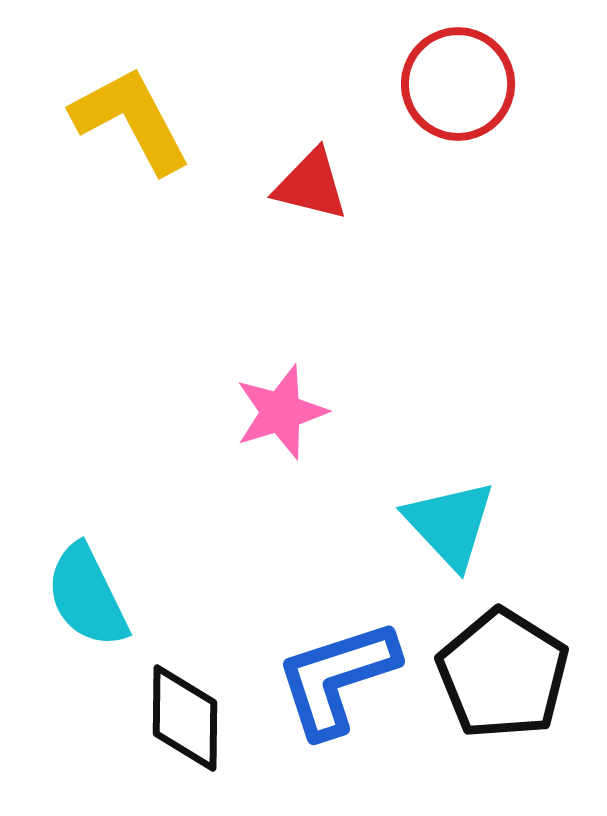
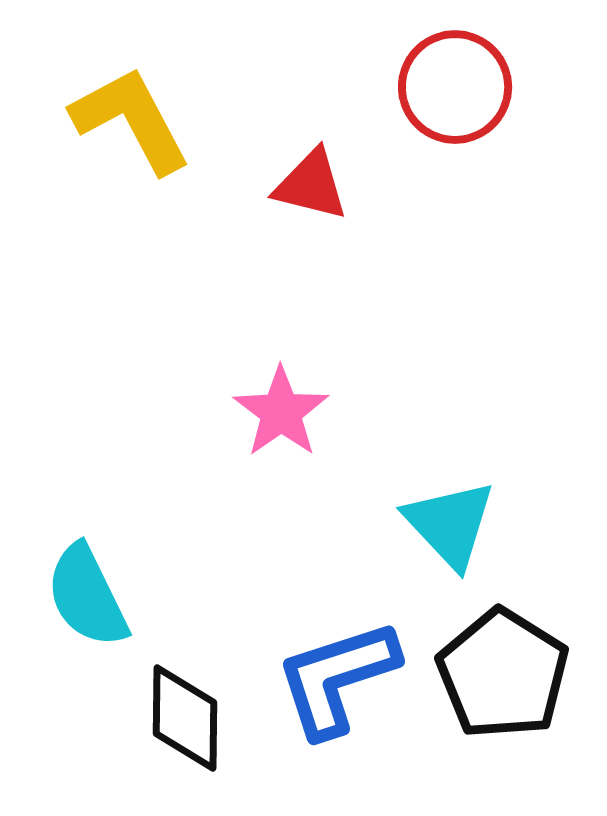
red circle: moved 3 px left, 3 px down
pink star: rotated 18 degrees counterclockwise
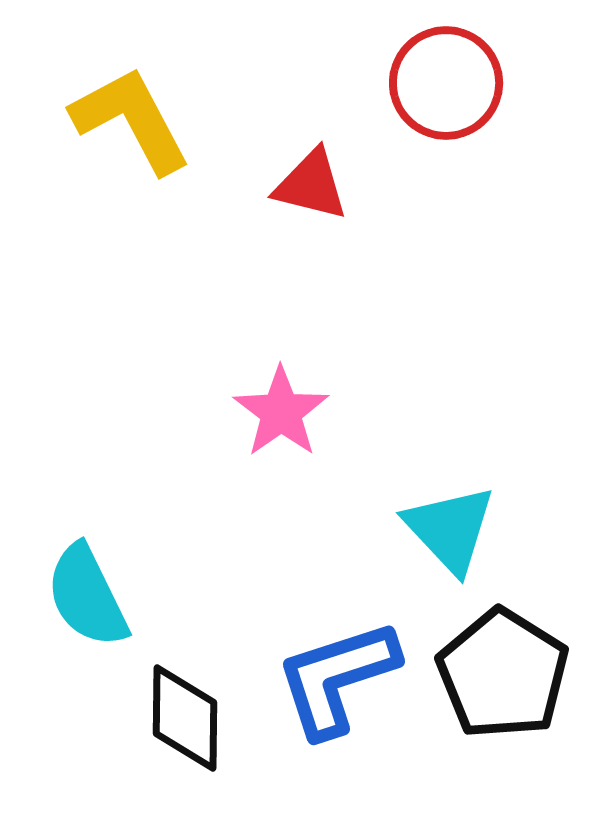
red circle: moved 9 px left, 4 px up
cyan triangle: moved 5 px down
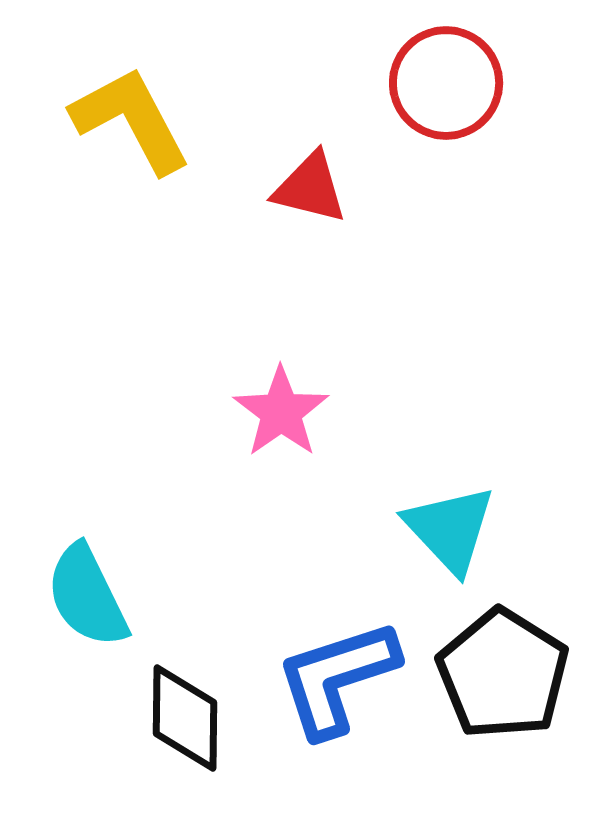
red triangle: moved 1 px left, 3 px down
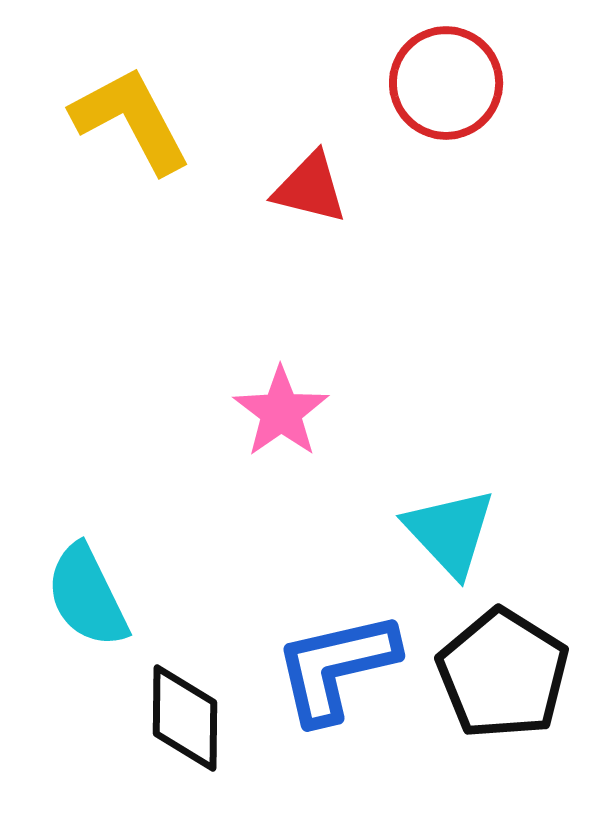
cyan triangle: moved 3 px down
blue L-shape: moved 1 px left, 11 px up; rotated 5 degrees clockwise
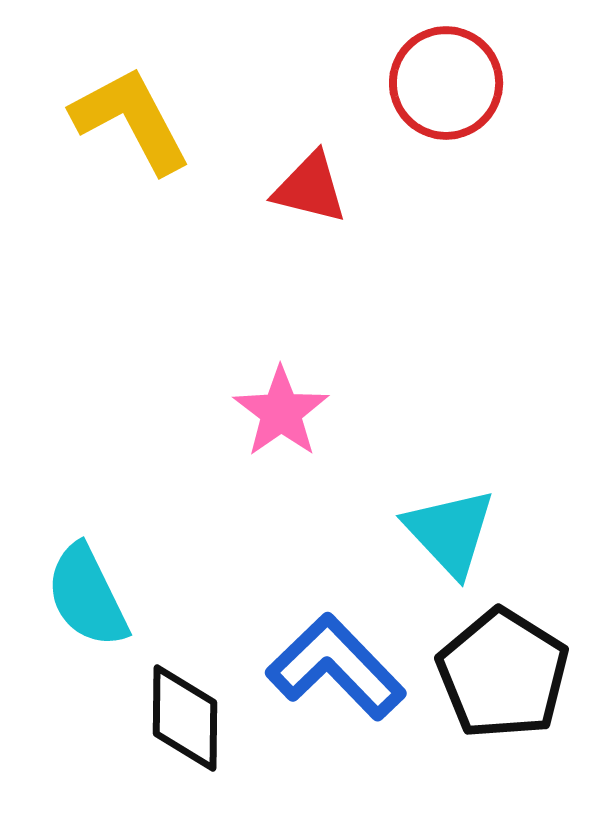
blue L-shape: rotated 59 degrees clockwise
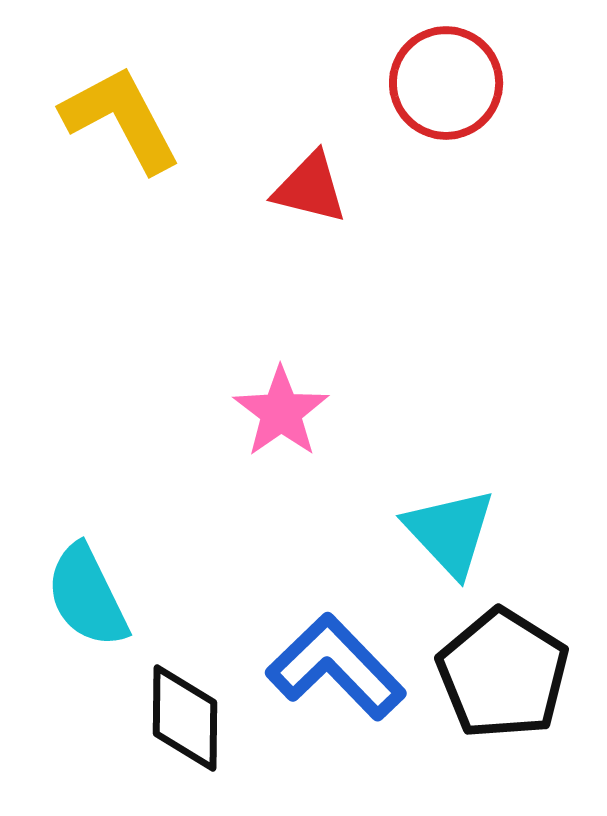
yellow L-shape: moved 10 px left, 1 px up
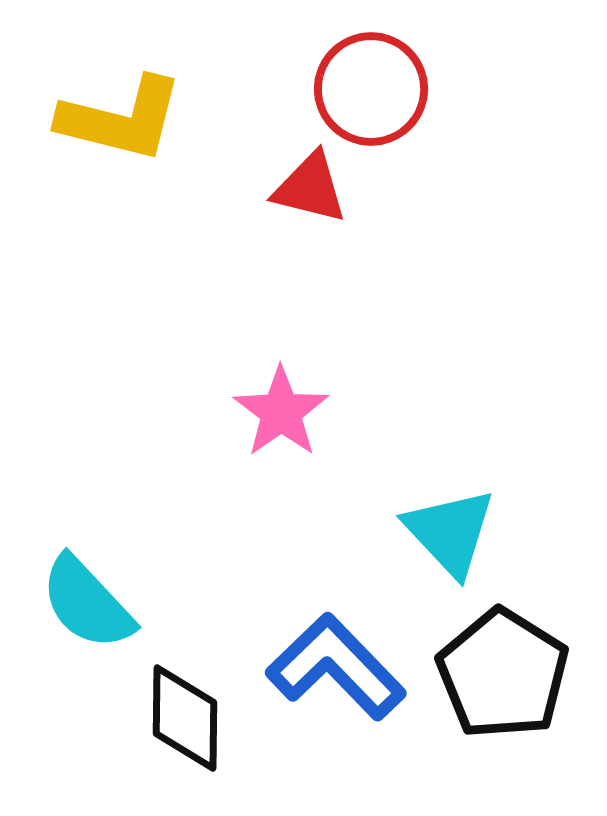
red circle: moved 75 px left, 6 px down
yellow L-shape: rotated 132 degrees clockwise
cyan semicircle: moved 7 px down; rotated 17 degrees counterclockwise
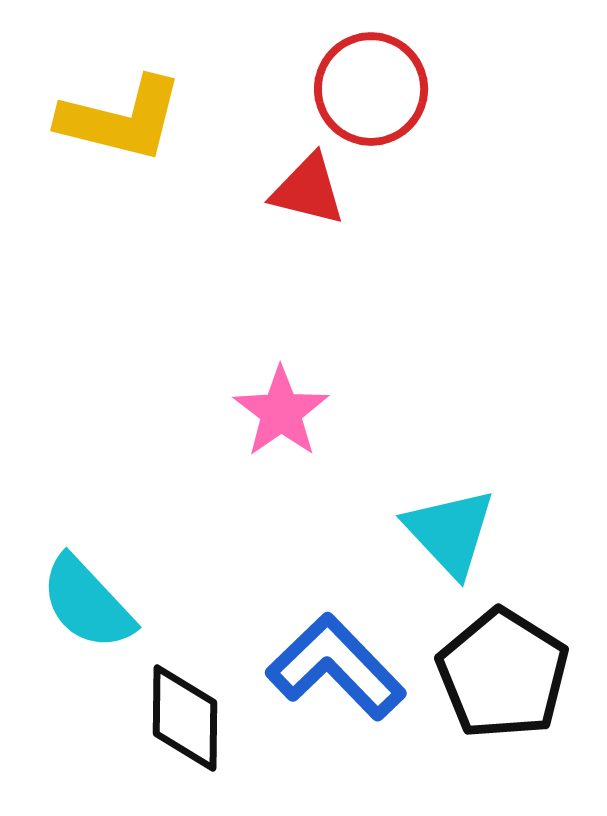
red triangle: moved 2 px left, 2 px down
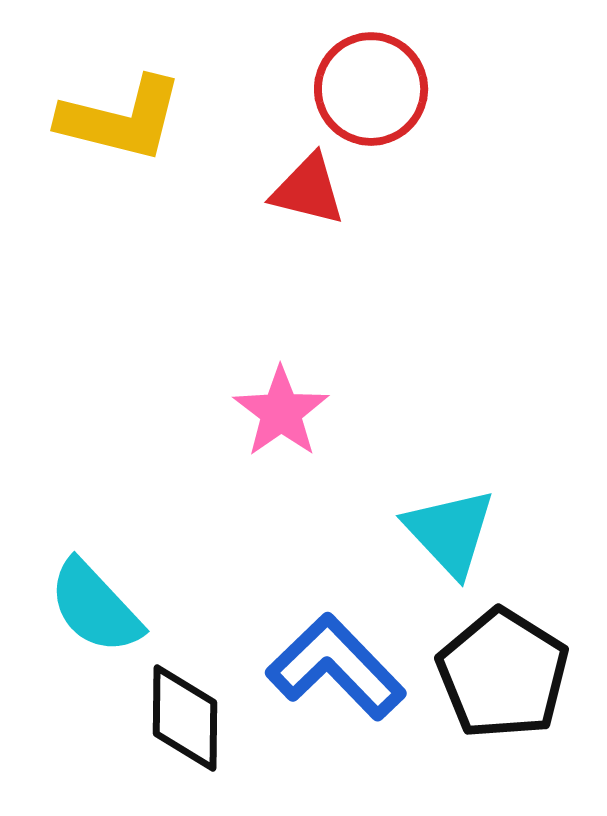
cyan semicircle: moved 8 px right, 4 px down
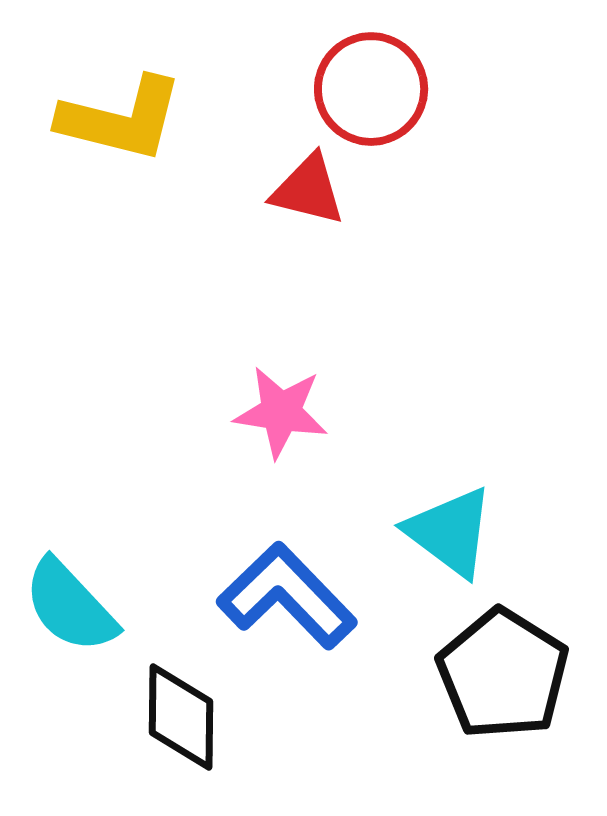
pink star: rotated 28 degrees counterclockwise
cyan triangle: rotated 10 degrees counterclockwise
cyan semicircle: moved 25 px left, 1 px up
blue L-shape: moved 49 px left, 71 px up
black diamond: moved 4 px left, 1 px up
